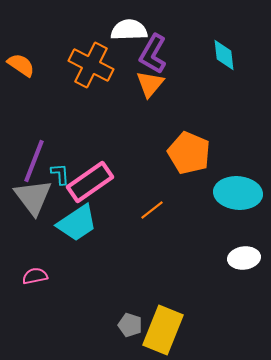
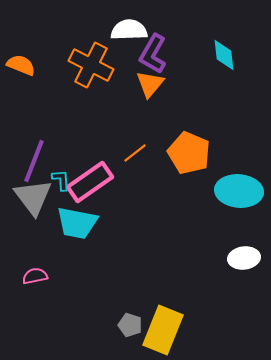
orange semicircle: rotated 12 degrees counterclockwise
cyan L-shape: moved 1 px right, 6 px down
cyan ellipse: moved 1 px right, 2 px up
orange line: moved 17 px left, 57 px up
cyan trapezoid: rotated 45 degrees clockwise
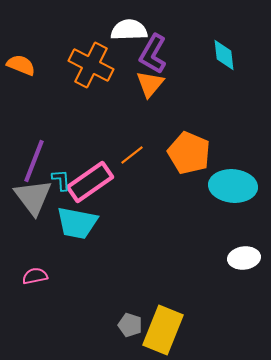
orange line: moved 3 px left, 2 px down
cyan ellipse: moved 6 px left, 5 px up
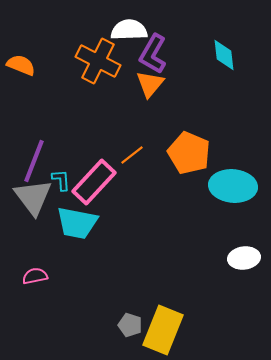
orange cross: moved 7 px right, 4 px up
pink rectangle: moved 4 px right; rotated 12 degrees counterclockwise
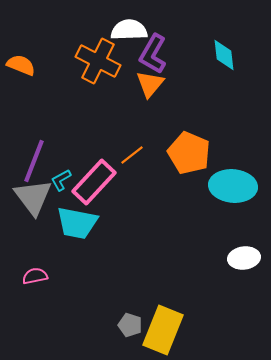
cyan L-shape: rotated 115 degrees counterclockwise
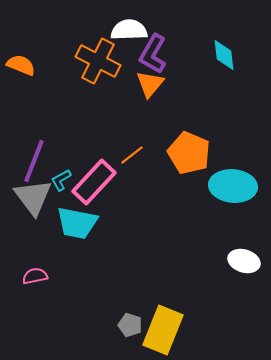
white ellipse: moved 3 px down; rotated 24 degrees clockwise
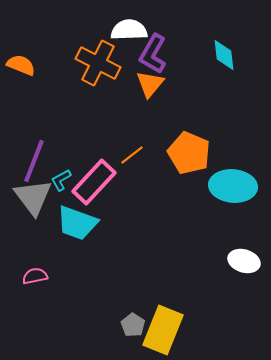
orange cross: moved 2 px down
cyan trapezoid: rotated 9 degrees clockwise
gray pentagon: moved 3 px right; rotated 15 degrees clockwise
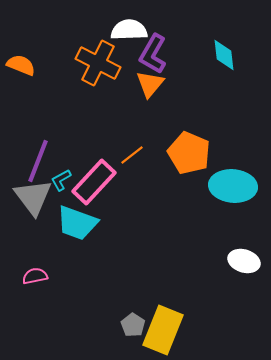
purple line: moved 4 px right
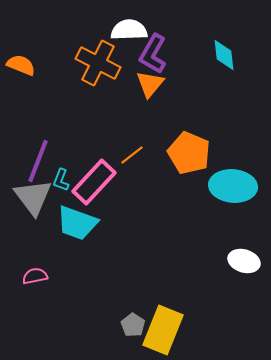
cyan L-shape: rotated 40 degrees counterclockwise
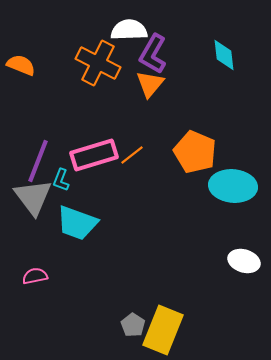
orange pentagon: moved 6 px right, 1 px up
pink rectangle: moved 27 px up; rotated 30 degrees clockwise
